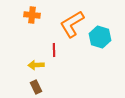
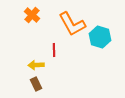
orange cross: rotated 35 degrees clockwise
orange L-shape: rotated 88 degrees counterclockwise
brown rectangle: moved 3 px up
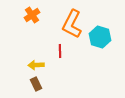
orange cross: rotated 14 degrees clockwise
orange L-shape: rotated 56 degrees clockwise
red line: moved 6 px right, 1 px down
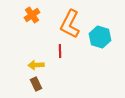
orange L-shape: moved 2 px left
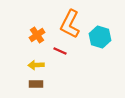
orange cross: moved 5 px right, 20 px down
red line: rotated 64 degrees counterclockwise
brown rectangle: rotated 64 degrees counterclockwise
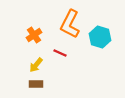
orange cross: moved 3 px left
red line: moved 2 px down
yellow arrow: rotated 49 degrees counterclockwise
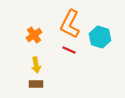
red line: moved 9 px right, 3 px up
yellow arrow: rotated 49 degrees counterclockwise
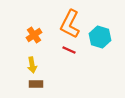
yellow arrow: moved 4 px left
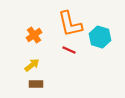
orange L-shape: rotated 40 degrees counterclockwise
yellow arrow: rotated 119 degrees counterclockwise
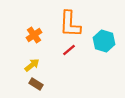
orange L-shape: rotated 16 degrees clockwise
cyan hexagon: moved 4 px right, 4 px down
red line: rotated 64 degrees counterclockwise
brown rectangle: rotated 32 degrees clockwise
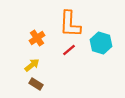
orange cross: moved 3 px right, 3 px down
cyan hexagon: moved 3 px left, 2 px down
